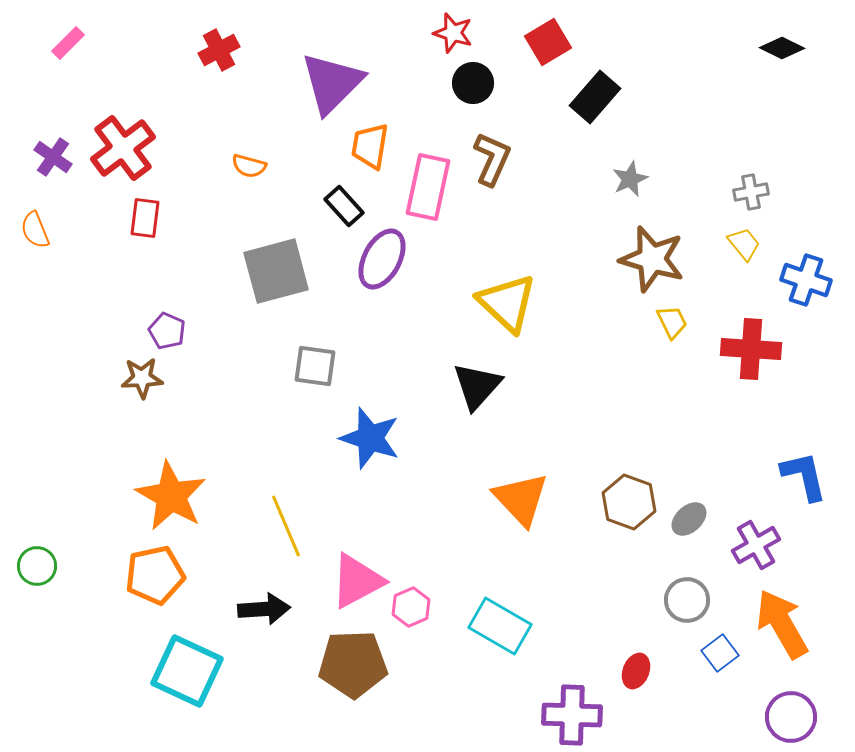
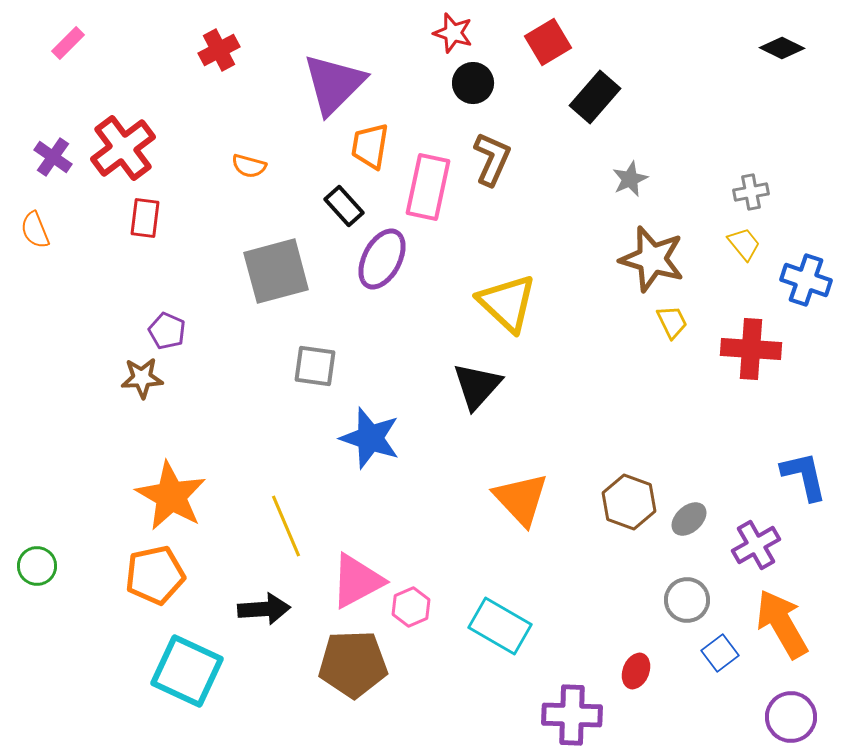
purple triangle at (332, 83): moved 2 px right, 1 px down
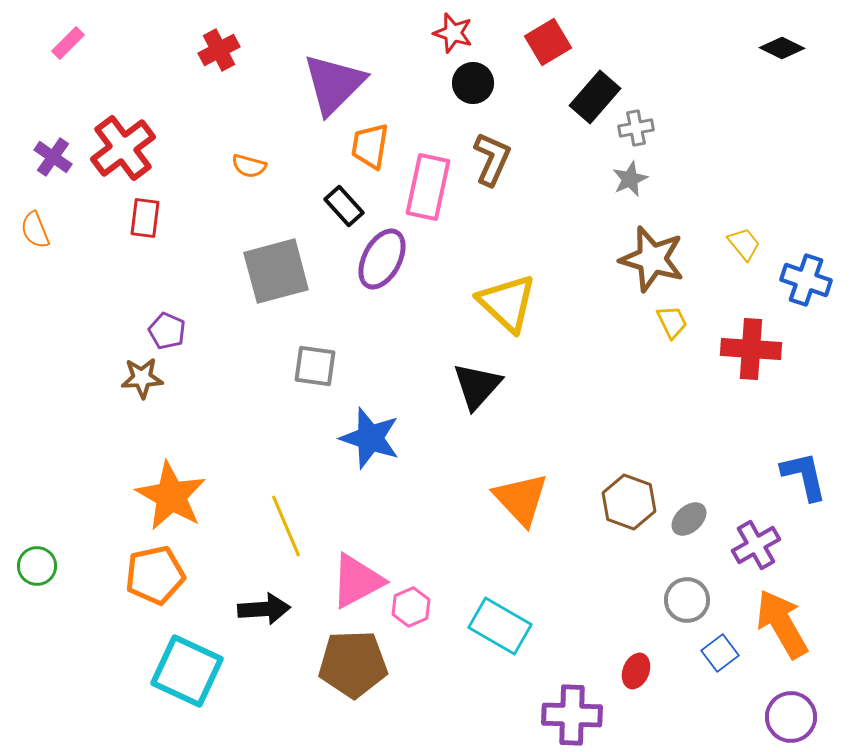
gray cross at (751, 192): moved 115 px left, 64 px up
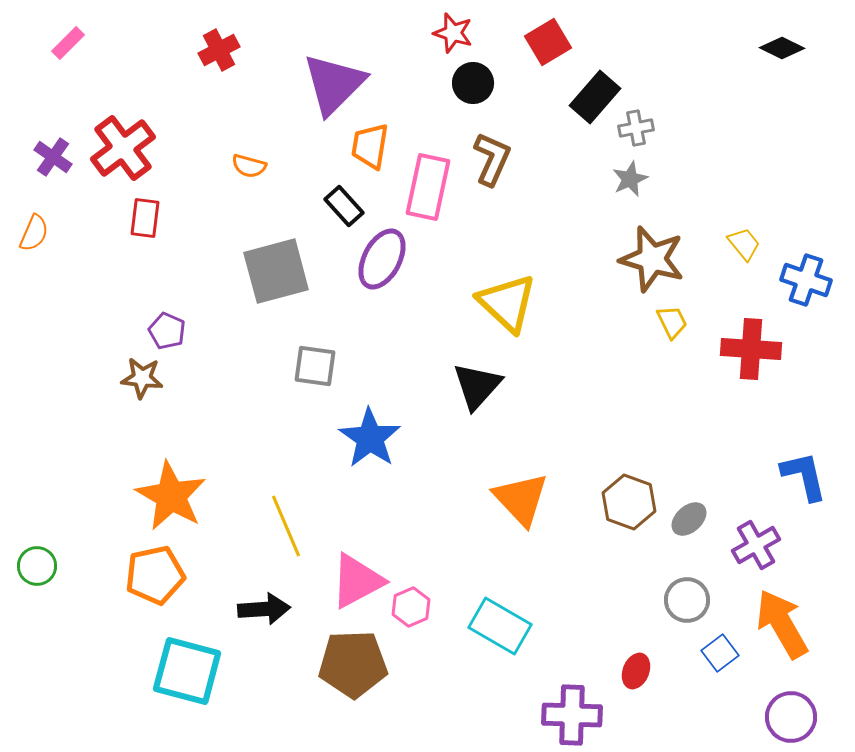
orange semicircle at (35, 230): moved 1 px left, 3 px down; rotated 135 degrees counterclockwise
brown star at (142, 378): rotated 9 degrees clockwise
blue star at (370, 438): rotated 16 degrees clockwise
cyan square at (187, 671): rotated 10 degrees counterclockwise
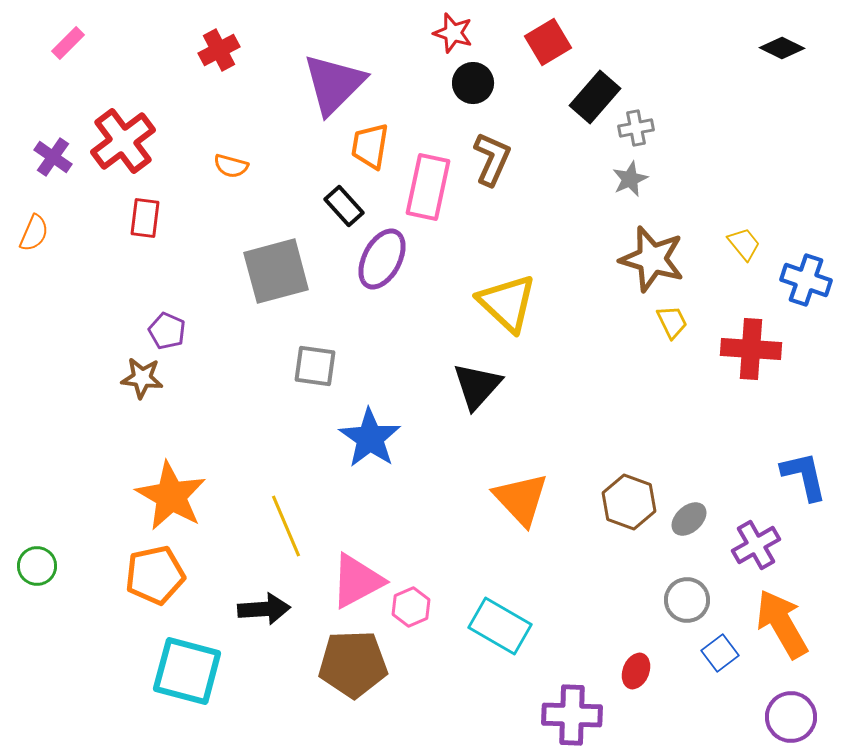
red cross at (123, 148): moved 7 px up
orange semicircle at (249, 166): moved 18 px left
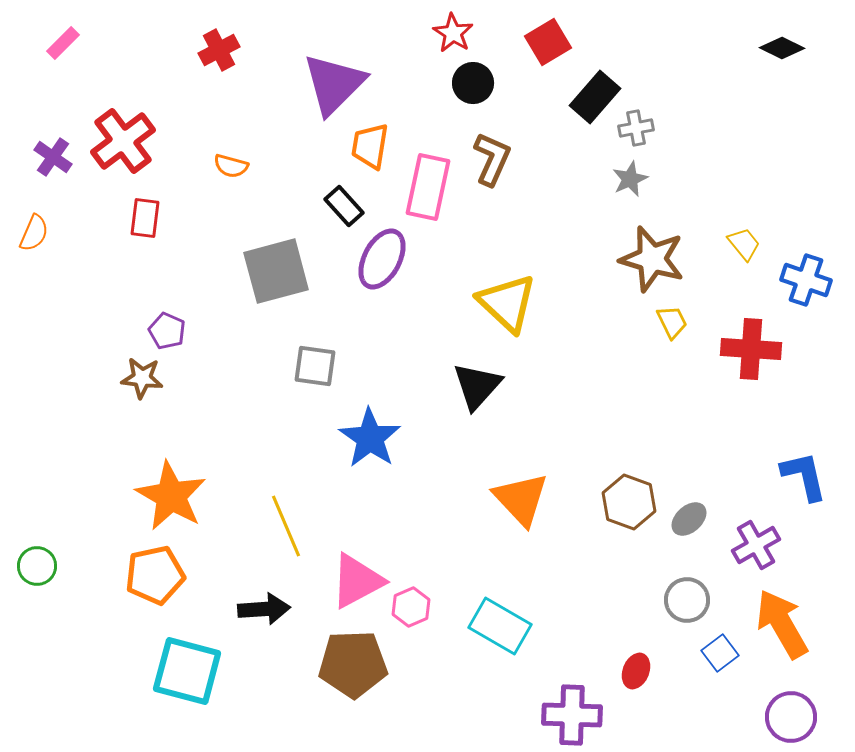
red star at (453, 33): rotated 15 degrees clockwise
pink rectangle at (68, 43): moved 5 px left
